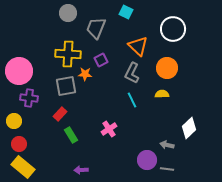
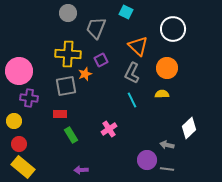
orange star: rotated 24 degrees counterclockwise
red rectangle: rotated 48 degrees clockwise
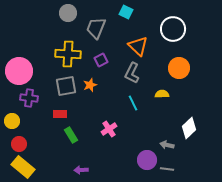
orange circle: moved 12 px right
orange star: moved 5 px right, 11 px down
cyan line: moved 1 px right, 3 px down
yellow circle: moved 2 px left
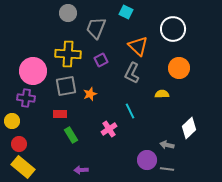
pink circle: moved 14 px right
orange star: moved 9 px down
purple cross: moved 3 px left
cyan line: moved 3 px left, 8 px down
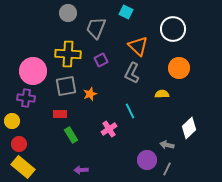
gray line: rotated 72 degrees counterclockwise
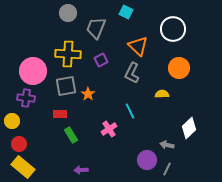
orange star: moved 2 px left; rotated 16 degrees counterclockwise
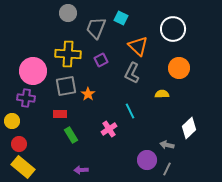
cyan square: moved 5 px left, 6 px down
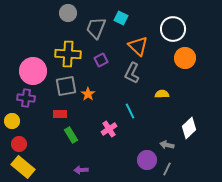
orange circle: moved 6 px right, 10 px up
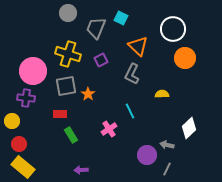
yellow cross: rotated 15 degrees clockwise
gray L-shape: moved 1 px down
purple circle: moved 5 px up
